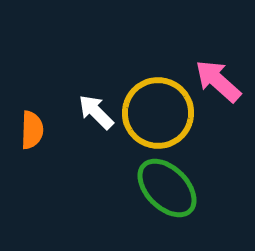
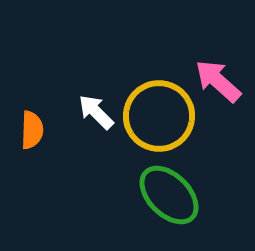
yellow circle: moved 1 px right, 3 px down
green ellipse: moved 2 px right, 7 px down
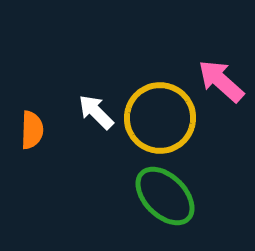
pink arrow: moved 3 px right
yellow circle: moved 1 px right, 2 px down
green ellipse: moved 4 px left, 1 px down
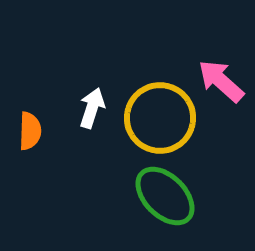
white arrow: moved 4 px left, 4 px up; rotated 63 degrees clockwise
orange semicircle: moved 2 px left, 1 px down
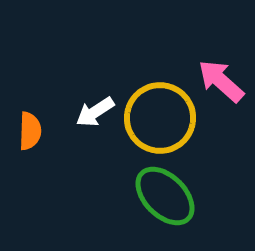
white arrow: moved 3 px right, 4 px down; rotated 141 degrees counterclockwise
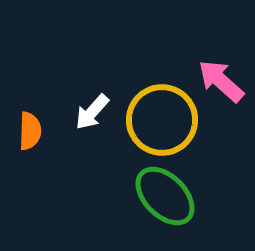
white arrow: moved 3 px left; rotated 15 degrees counterclockwise
yellow circle: moved 2 px right, 2 px down
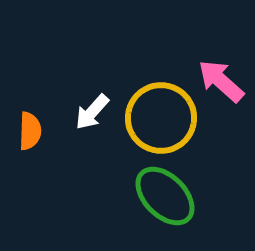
yellow circle: moved 1 px left, 2 px up
